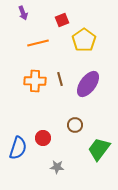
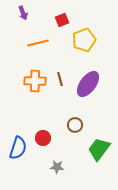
yellow pentagon: rotated 15 degrees clockwise
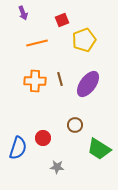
orange line: moved 1 px left
green trapezoid: rotated 95 degrees counterclockwise
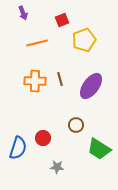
purple ellipse: moved 3 px right, 2 px down
brown circle: moved 1 px right
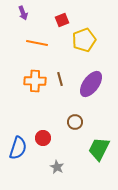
orange line: rotated 25 degrees clockwise
purple ellipse: moved 2 px up
brown circle: moved 1 px left, 3 px up
green trapezoid: rotated 85 degrees clockwise
gray star: rotated 24 degrees clockwise
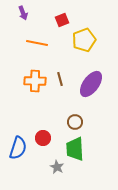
green trapezoid: moved 24 px left; rotated 30 degrees counterclockwise
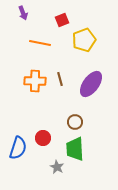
orange line: moved 3 px right
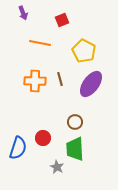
yellow pentagon: moved 11 px down; rotated 25 degrees counterclockwise
